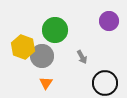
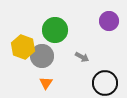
gray arrow: rotated 32 degrees counterclockwise
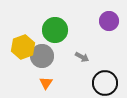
yellow hexagon: rotated 20 degrees clockwise
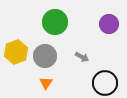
purple circle: moved 3 px down
green circle: moved 8 px up
yellow hexagon: moved 7 px left, 5 px down
gray circle: moved 3 px right
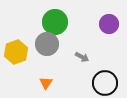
gray circle: moved 2 px right, 12 px up
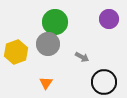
purple circle: moved 5 px up
gray circle: moved 1 px right
black circle: moved 1 px left, 1 px up
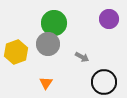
green circle: moved 1 px left, 1 px down
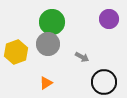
green circle: moved 2 px left, 1 px up
orange triangle: rotated 24 degrees clockwise
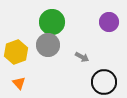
purple circle: moved 3 px down
gray circle: moved 1 px down
orange triangle: moved 27 px left; rotated 40 degrees counterclockwise
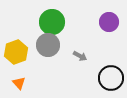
gray arrow: moved 2 px left, 1 px up
black circle: moved 7 px right, 4 px up
